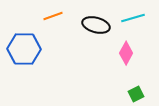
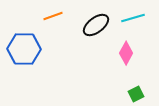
black ellipse: rotated 52 degrees counterclockwise
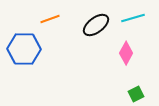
orange line: moved 3 px left, 3 px down
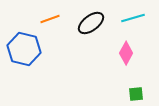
black ellipse: moved 5 px left, 2 px up
blue hexagon: rotated 12 degrees clockwise
green square: rotated 21 degrees clockwise
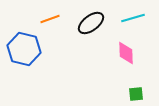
pink diamond: rotated 30 degrees counterclockwise
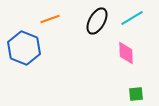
cyan line: moved 1 px left; rotated 15 degrees counterclockwise
black ellipse: moved 6 px right, 2 px up; rotated 24 degrees counterclockwise
blue hexagon: moved 1 px up; rotated 8 degrees clockwise
